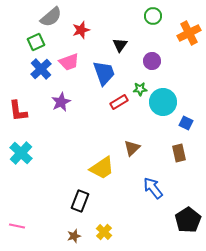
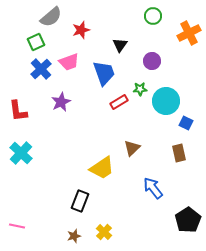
cyan circle: moved 3 px right, 1 px up
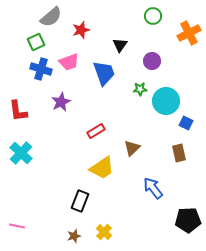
blue cross: rotated 30 degrees counterclockwise
red rectangle: moved 23 px left, 29 px down
black pentagon: rotated 30 degrees clockwise
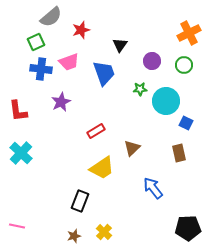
green circle: moved 31 px right, 49 px down
blue cross: rotated 10 degrees counterclockwise
black pentagon: moved 8 px down
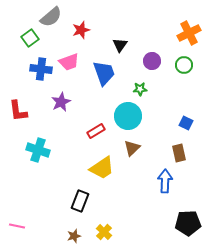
green square: moved 6 px left, 4 px up; rotated 12 degrees counterclockwise
cyan circle: moved 38 px left, 15 px down
cyan cross: moved 17 px right, 3 px up; rotated 25 degrees counterclockwise
blue arrow: moved 12 px right, 7 px up; rotated 40 degrees clockwise
black pentagon: moved 5 px up
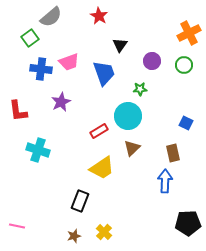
red star: moved 18 px right, 14 px up; rotated 24 degrees counterclockwise
red rectangle: moved 3 px right
brown rectangle: moved 6 px left
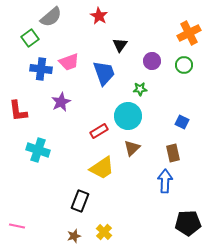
blue square: moved 4 px left, 1 px up
